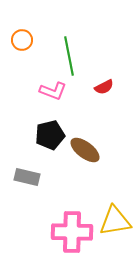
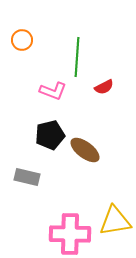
green line: moved 8 px right, 1 px down; rotated 15 degrees clockwise
pink cross: moved 2 px left, 2 px down
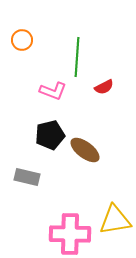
yellow triangle: moved 1 px up
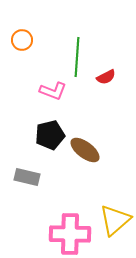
red semicircle: moved 2 px right, 10 px up
yellow triangle: rotated 32 degrees counterclockwise
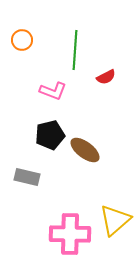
green line: moved 2 px left, 7 px up
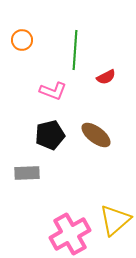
brown ellipse: moved 11 px right, 15 px up
gray rectangle: moved 4 px up; rotated 15 degrees counterclockwise
pink cross: rotated 30 degrees counterclockwise
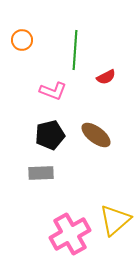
gray rectangle: moved 14 px right
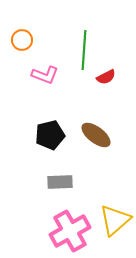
green line: moved 9 px right
pink L-shape: moved 8 px left, 16 px up
gray rectangle: moved 19 px right, 9 px down
pink cross: moved 3 px up
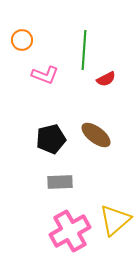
red semicircle: moved 2 px down
black pentagon: moved 1 px right, 4 px down
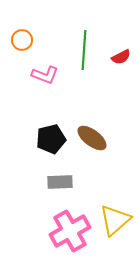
red semicircle: moved 15 px right, 22 px up
brown ellipse: moved 4 px left, 3 px down
